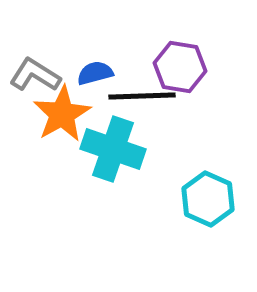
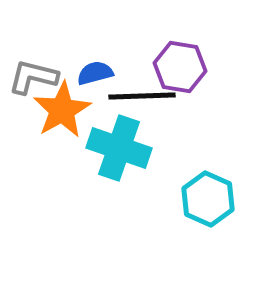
gray L-shape: moved 2 px left, 2 px down; rotated 18 degrees counterclockwise
orange star: moved 4 px up
cyan cross: moved 6 px right, 1 px up
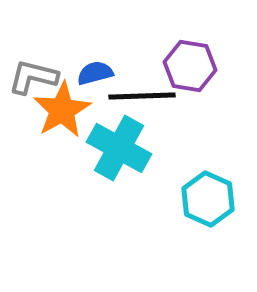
purple hexagon: moved 10 px right, 1 px up
cyan cross: rotated 10 degrees clockwise
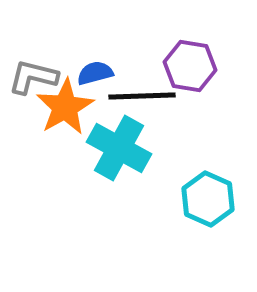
orange star: moved 3 px right, 3 px up
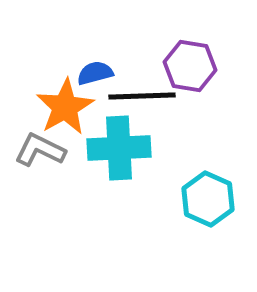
gray L-shape: moved 7 px right, 73 px down; rotated 12 degrees clockwise
cyan cross: rotated 32 degrees counterclockwise
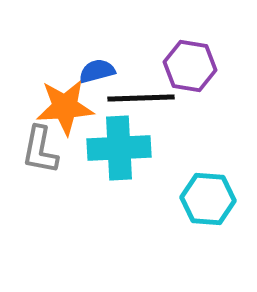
blue semicircle: moved 2 px right, 2 px up
black line: moved 1 px left, 2 px down
orange star: rotated 26 degrees clockwise
gray L-shape: rotated 105 degrees counterclockwise
cyan hexagon: rotated 20 degrees counterclockwise
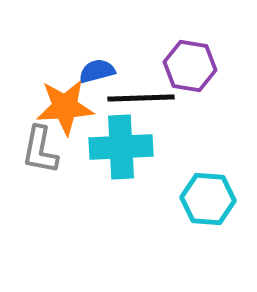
cyan cross: moved 2 px right, 1 px up
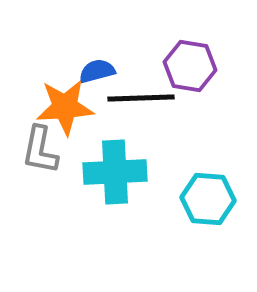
cyan cross: moved 6 px left, 25 px down
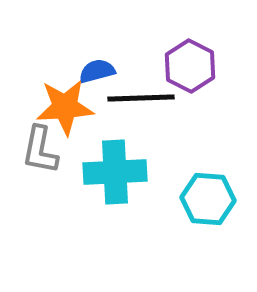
purple hexagon: rotated 18 degrees clockwise
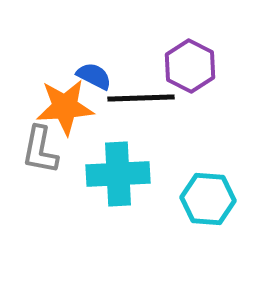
blue semicircle: moved 3 px left, 5 px down; rotated 42 degrees clockwise
cyan cross: moved 3 px right, 2 px down
